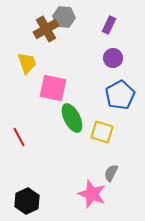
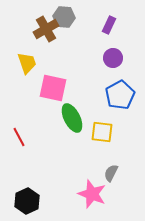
yellow square: rotated 10 degrees counterclockwise
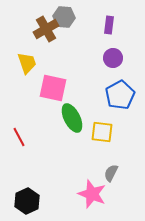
purple rectangle: rotated 18 degrees counterclockwise
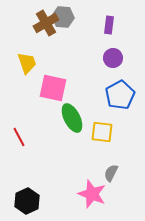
gray hexagon: moved 1 px left
brown cross: moved 6 px up
